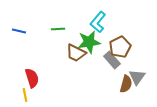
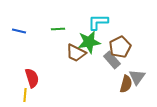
cyan L-shape: rotated 50 degrees clockwise
yellow line: rotated 16 degrees clockwise
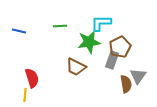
cyan L-shape: moved 3 px right, 1 px down
green line: moved 2 px right, 3 px up
brown trapezoid: moved 14 px down
gray rectangle: rotated 60 degrees clockwise
gray triangle: moved 1 px right, 1 px up
brown semicircle: rotated 24 degrees counterclockwise
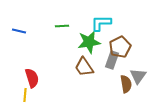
green line: moved 2 px right
brown trapezoid: moved 8 px right; rotated 30 degrees clockwise
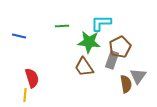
blue line: moved 5 px down
green star: rotated 15 degrees clockwise
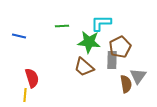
gray rectangle: rotated 18 degrees counterclockwise
brown trapezoid: rotated 15 degrees counterclockwise
